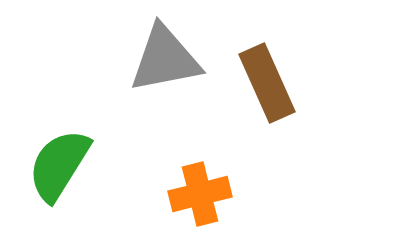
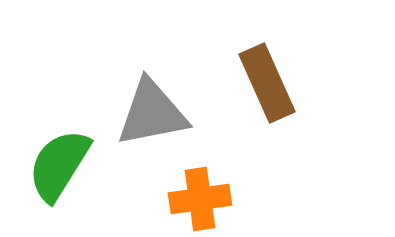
gray triangle: moved 13 px left, 54 px down
orange cross: moved 5 px down; rotated 6 degrees clockwise
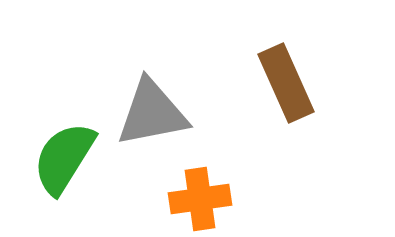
brown rectangle: moved 19 px right
green semicircle: moved 5 px right, 7 px up
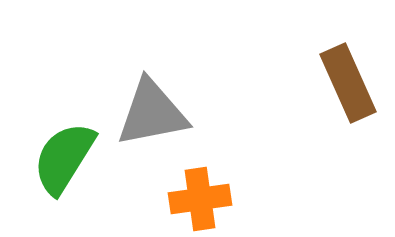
brown rectangle: moved 62 px right
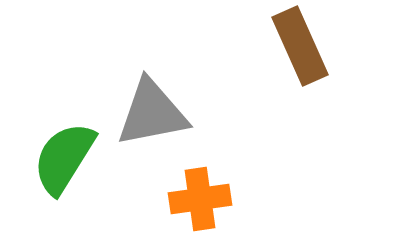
brown rectangle: moved 48 px left, 37 px up
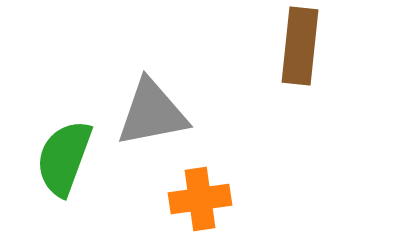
brown rectangle: rotated 30 degrees clockwise
green semicircle: rotated 12 degrees counterclockwise
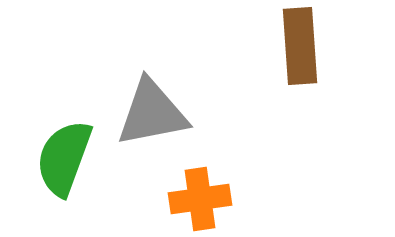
brown rectangle: rotated 10 degrees counterclockwise
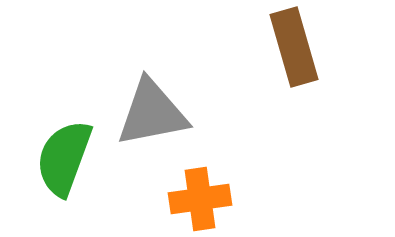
brown rectangle: moved 6 px left, 1 px down; rotated 12 degrees counterclockwise
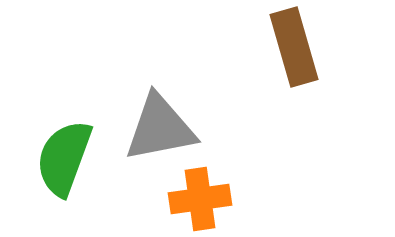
gray triangle: moved 8 px right, 15 px down
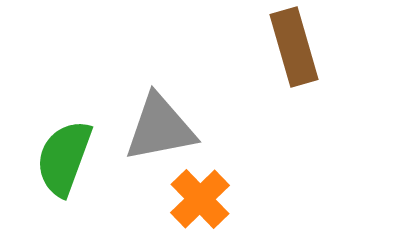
orange cross: rotated 36 degrees counterclockwise
